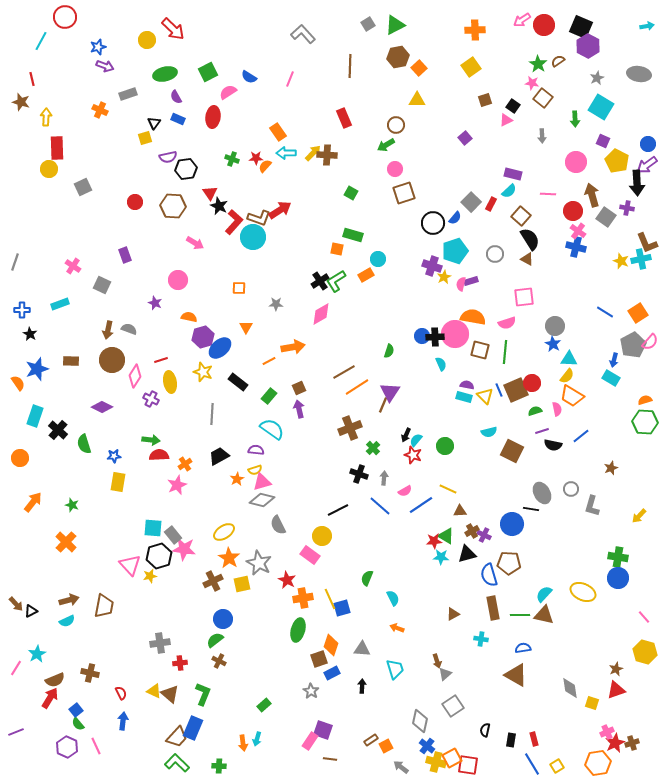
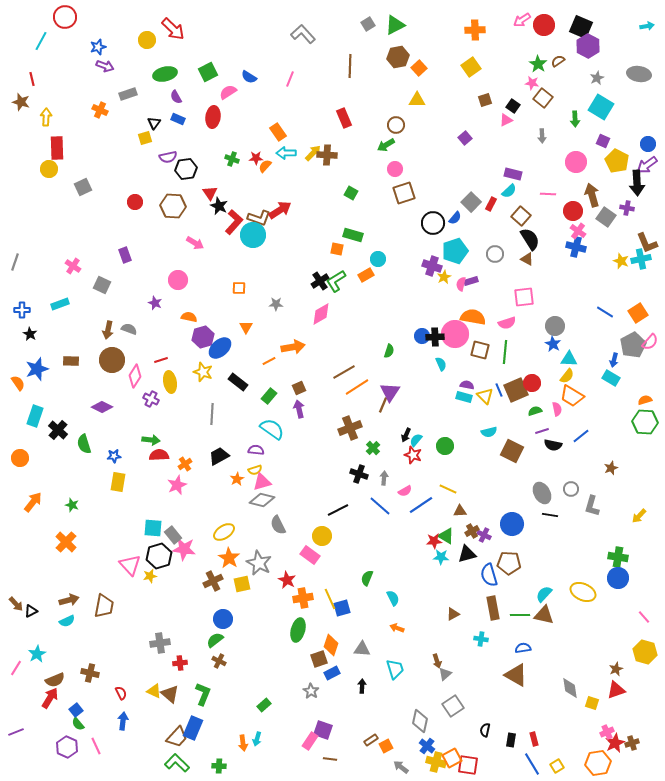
cyan circle at (253, 237): moved 2 px up
black line at (531, 509): moved 19 px right, 6 px down
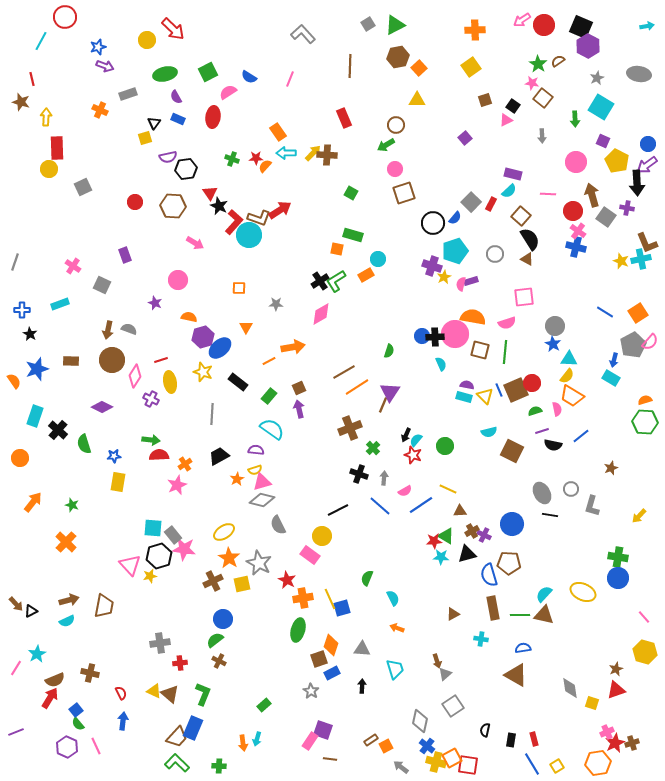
cyan circle at (253, 235): moved 4 px left
orange semicircle at (18, 383): moved 4 px left, 2 px up
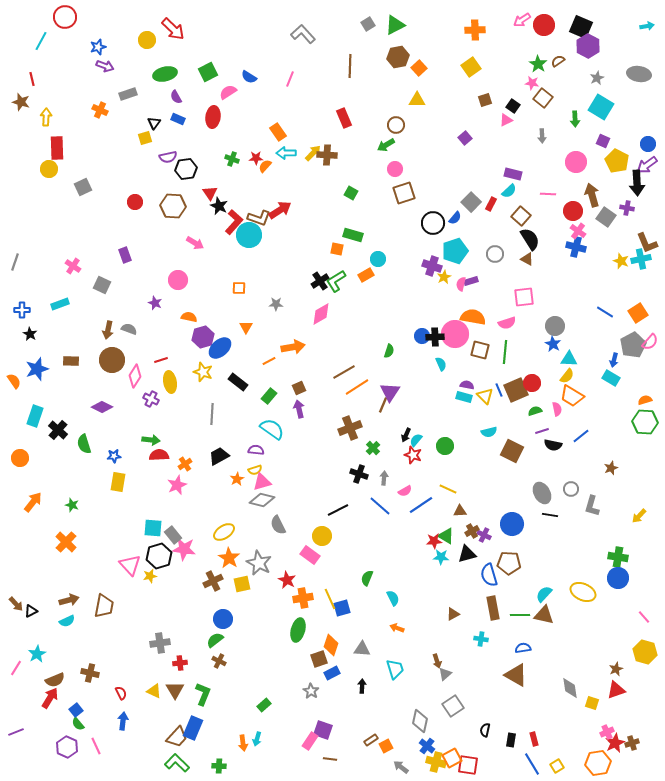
brown triangle at (170, 694): moved 5 px right, 4 px up; rotated 18 degrees clockwise
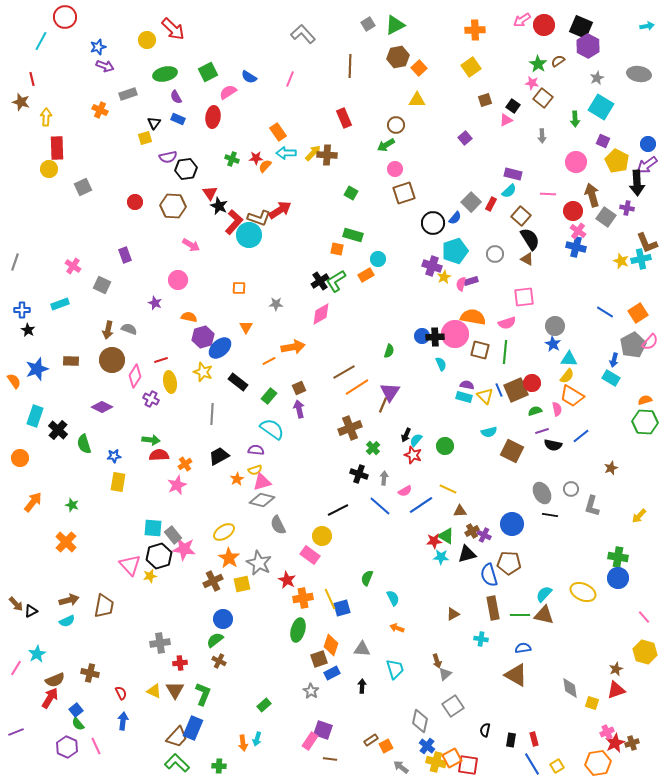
pink arrow at (195, 243): moved 4 px left, 2 px down
black star at (30, 334): moved 2 px left, 4 px up
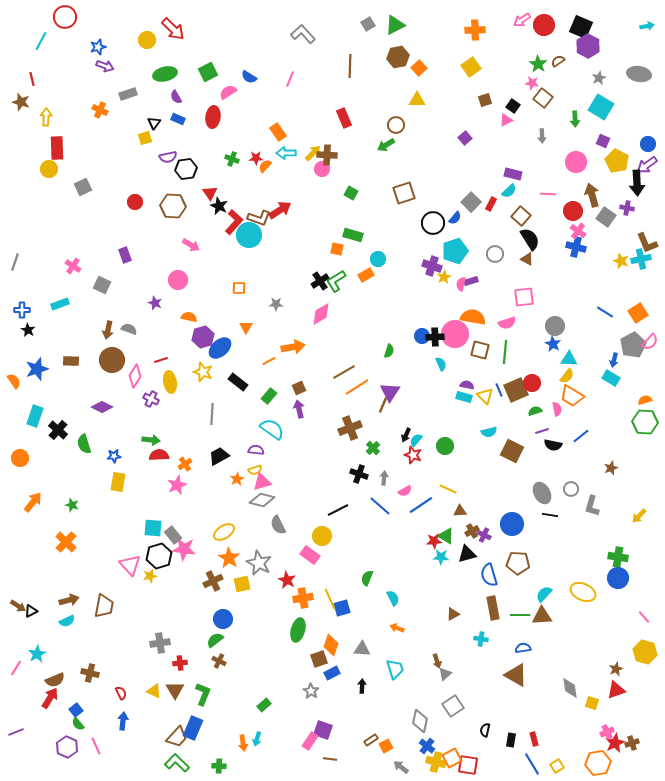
gray star at (597, 78): moved 2 px right
pink circle at (395, 169): moved 73 px left
brown pentagon at (509, 563): moved 9 px right
brown arrow at (16, 604): moved 2 px right, 2 px down; rotated 14 degrees counterclockwise
brown triangle at (544, 615): moved 2 px left, 1 px down; rotated 15 degrees counterclockwise
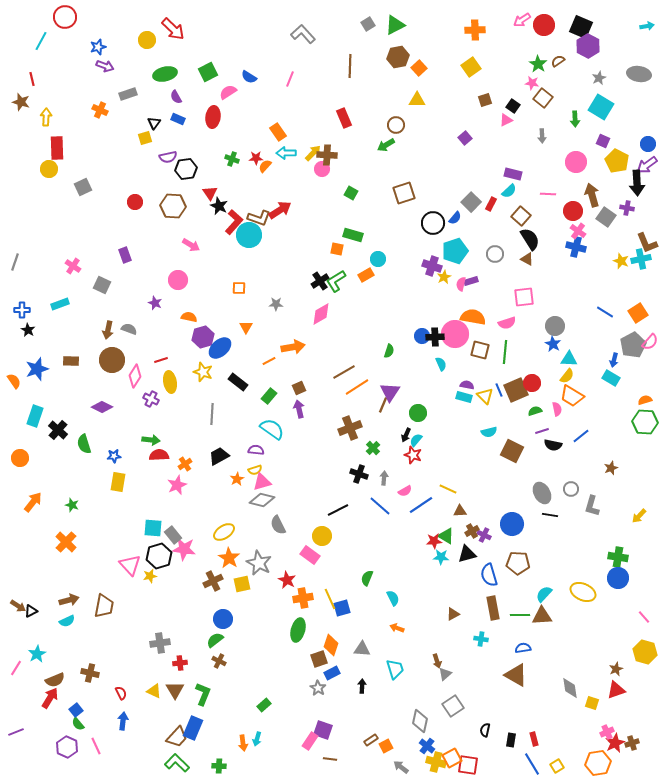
green circle at (445, 446): moved 27 px left, 33 px up
gray star at (311, 691): moved 7 px right, 3 px up
